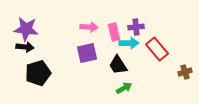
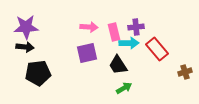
purple star: moved 2 px up; rotated 10 degrees counterclockwise
black pentagon: rotated 10 degrees clockwise
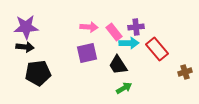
pink rectangle: rotated 24 degrees counterclockwise
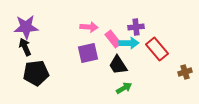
pink rectangle: moved 1 px left, 7 px down
black arrow: rotated 120 degrees counterclockwise
purple square: moved 1 px right
black pentagon: moved 2 px left
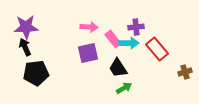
black trapezoid: moved 3 px down
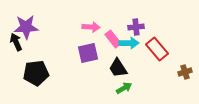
pink arrow: moved 2 px right
black arrow: moved 9 px left, 5 px up
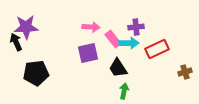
red rectangle: rotated 75 degrees counterclockwise
green arrow: moved 3 px down; rotated 49 degrees counterclockwise
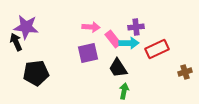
purple star: rotated 10 degrees clockwise
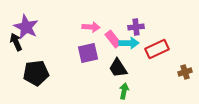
purple star: rotated 20 degrees clockwise
